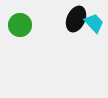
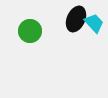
green circle: moved 10 px right, 6 px down
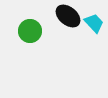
black ellipse: moved 8 px left, 3 px up; rotated 75 degrees counterclockwise
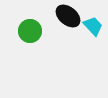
cyan trapezoid: moved 1 px left, 3 px down
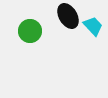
black ellipse: rotated 20 degrees clockwise
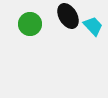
green circle: moved 7 px up
